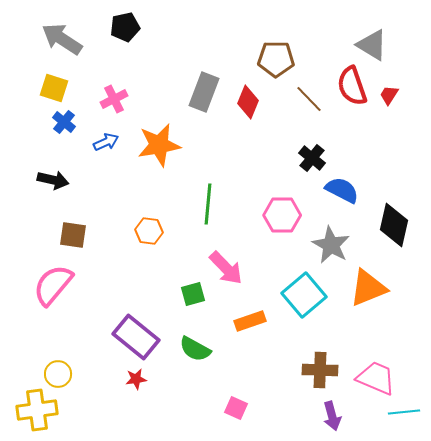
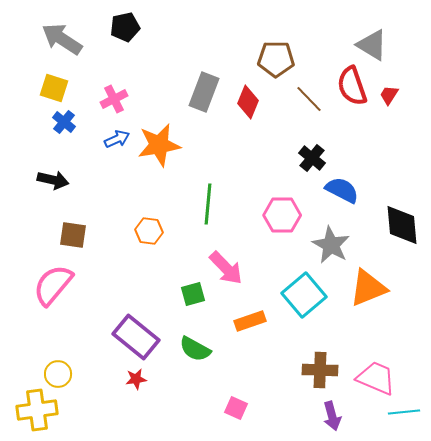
blue arrow: moved 11 px right, 3 px up
black diamond: moved 8 px right; rotated 18 degrees counterclockwise
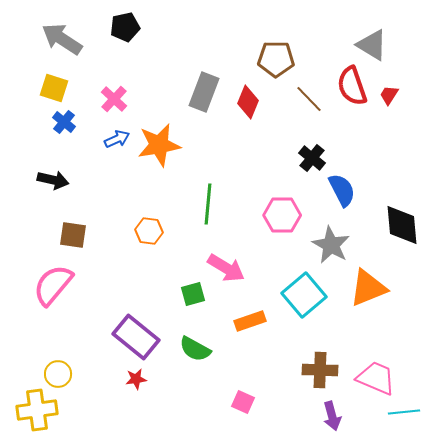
pink cross: rotated 20 degrees counterclockwise
blue semicircle: rotated 36 degrees clockwise
pink arrow: rotated 15 degrees counterclockwise
pink square: moved 7 px right, 6 px up
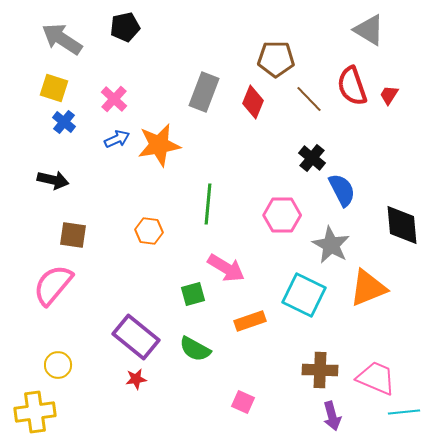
gray triangle: moved 3 px left, 15 px up
red diamond: moved 5 px right
cyan square: rotated 24 degrees counterclockwise
yellow circle: moved 9 px up
yellow cross: moved 2 px left, 2 px down
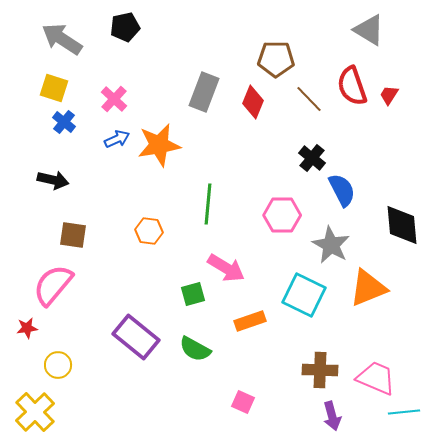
red star: moved 109 px left, 51 px up
yellow cross: rotated 36 degrees counterclockwise
